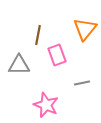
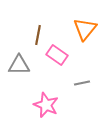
pink rectangle: rotated 35 degrees counterclockwise
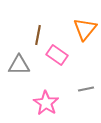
gray line: moved 4 px right, 6 px down
pink star: moved 2 px up; rotated 10 degrees clockwise
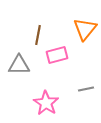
pink rectangle: rotated 50 degrees counterclockwise
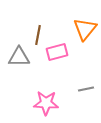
pink rectangle: moved 3 px up
gray triangle: moved 8 px up
pink star: rotated 30 degrees counterclockwise
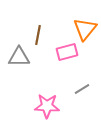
pink rectangle: moved 10 px right
gray line: moved 4 px left; rotated 21 degrees counterclockwise
pink star: moved 1 px right, 3 px down
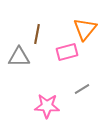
brown line: moved 1 px left, 1 px up
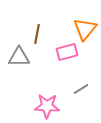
gray line: moved 1 px left
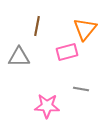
brown line: moved 8 px up
gray line: rotated 42 degrees clockwise
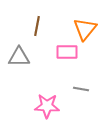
pink rectangle: rotated 15 degrees clockwise
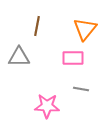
pink rectangle: moved 6 px right, 6 px down
